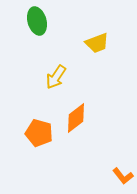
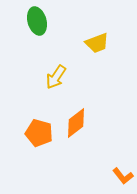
orange diamond: moved 5 px down
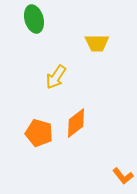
green ellipse: moved 3 px left, 2 px up
yellow trapezoid: rotated 20 degrees clockwise
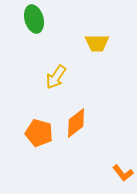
orange L-shape: moved 3 px up
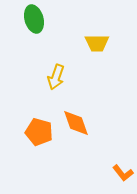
yellow arrow: rotated 15 degrees counterclockwise
orange diamond: rotated 72 degrees counterclockwise
orange pentagon: moved 1 px up
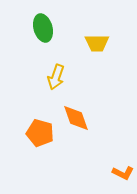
green ellipse: moved 9 px right, 9 px down
orange diamond: moved 5 px up
orange pentagon: moved 1 px right, 1 px down
orange L-shape: rotated 25 degrees counterclockwise
